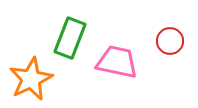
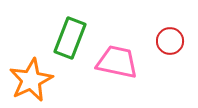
orange star: moved 1 px down
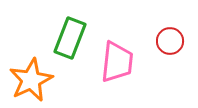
pink trapezoid: rotated 84 degrees clockwise
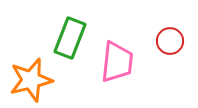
orange star: rotated 12 degrees clockwise
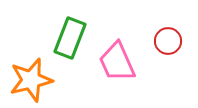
red circle: moved 2 px left
pink trapezoid: rotated 150 degrees clockwise
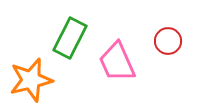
green rectangle: rotated 6 degrees clockwise
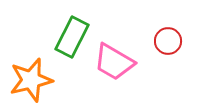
green rectangle: moved 2 px right, 1 px up
pink trapezoid: moved 3 px left; rotated 36 degrees counterclockwise
